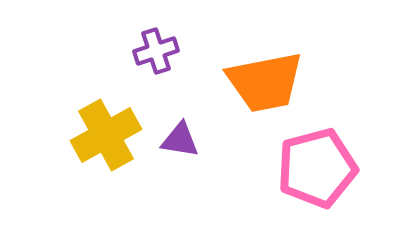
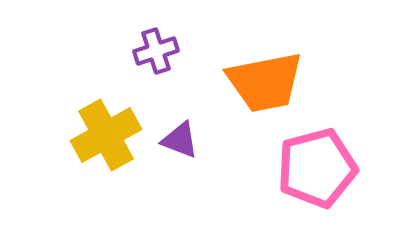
purple triangle: rotated 12 degrees clockwise
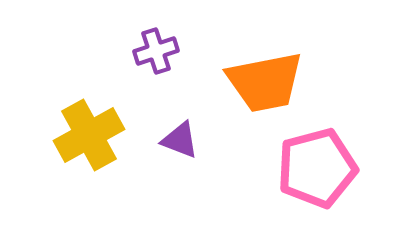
yellow cross: moved 17 px left
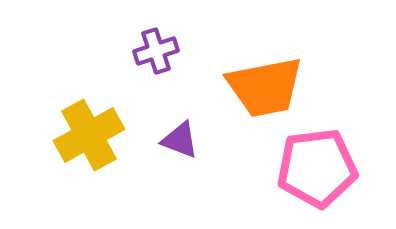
orange trapezoid: moved 5 px down
pink pentagon: rotated 8 degrees clockwise
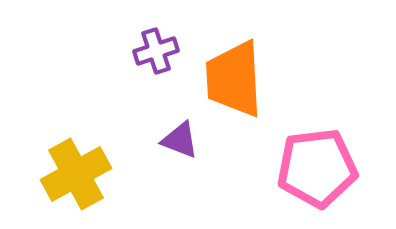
orange trapezoid: moved 31 px left, 8 px up; rotated 98 degrees clockwise
yellow cross: moved 13 px left, 39 px down
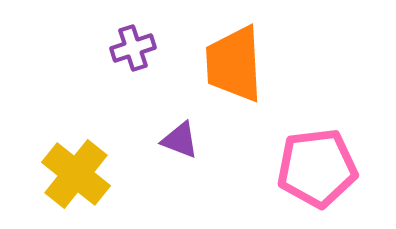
purple cross: moved 23 px left, 3 px up
orange trapezoid: moved 15 px up
yellow cross: rotated 22 degrees counterclockwise
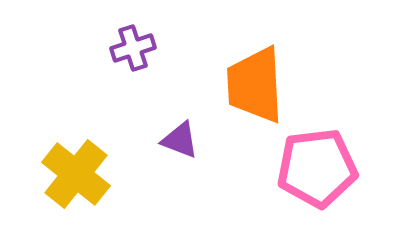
orange trapezoid: moved 21 px right, 21 px down
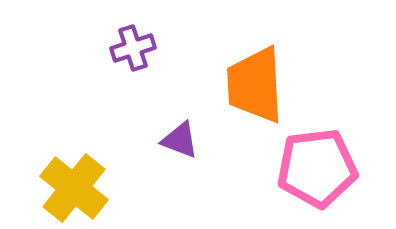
yellow cross: moved 2 px left, 14 px down
